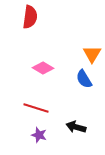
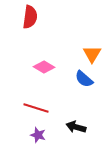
pink diamond: moved 1 px right, 1 px up
blue semicircle: rotated 18 degrees counterclockwise
purple star: moved 1 px left
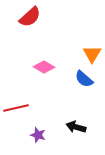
red semicircle: rotated 40 degrees clockwise
red line: moved 20 px left; rotated 30 degrees counterclockwise
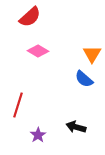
pink diamond: moved 6 px left, 16 px up
red line: moved 2 px right, 3 px up; rotated 60 degrees counterclockwise
purple star: rotated 21 degrees clockwise
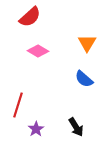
orange triangle: moved 5 px left, 11 px up
black arrow: rotated 138 degrees counterclockwise
purple star: moved 2 px left, 6 px up
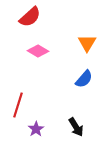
blue semicircle: rotated 90 degrees counterclockwise
